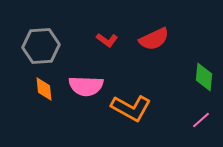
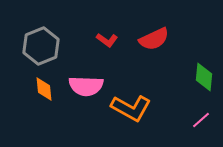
gray hexagon: rotated 18 degrees counterclockwise
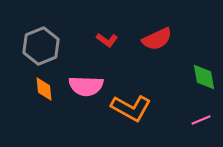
red semicircle: moved 3 px right
green diamond: rotated 16 degrees counterclockwise
pink line: rotated 18 degrees clockwise
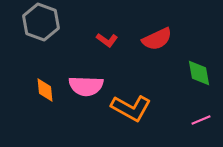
gray hexagon: moved 24 px up; rotated 18 degrees counterclockwise
green diamond: moved 5 px left, 4 px up
orange diamond: moved 1 px right, 1 px down
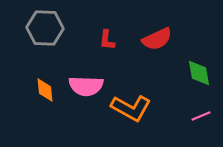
gray hexagon: moved 4 px right, 6 px down; rotated 18 degrees counterclockwise
red L-shape: rotated 60 degrees clockwise
pink line: moved 4 px up
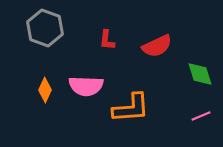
gray hexagon: rotated 18 degrees clockwise
red semicircle: moved 7 px down
green diamond: moved 1 px right, 1 px down; rotated 8 degrees counterclockwise
orange diamond: rotated 30 degrees clockwise
orange L-shape: rotated 33 degrees counterclockwise
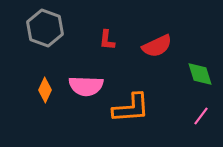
pink line: rotated 30 degrees counterclockwise
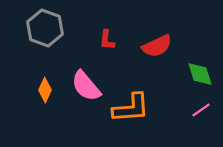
pink semicircle: rotated 48 degrees clockwise
pink line: moved 6 px up; rotated 18 degrees clockwise
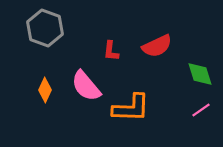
red L-shape: moved 4 px right, 11 px down
orange L-shape: rotated 6 degrees clockwise
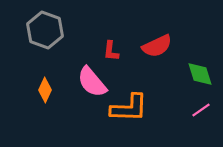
gray hexagon: moved 2 px down
pink semicircle: moved 6 px right, 4 px up
orange L-shape: moved 2 px left
